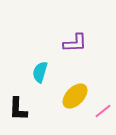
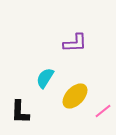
cyan semicircle: moved 5 px right, 6 px down; rotated 15 degrees clockwise
black L-shape: moved 2 px right, 3 px down
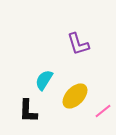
purple L-shape: moved 3 px right, 1 px down; rotated 75 degrees clockwise
cyan semicircle: moved 1 px left, 2 px down
black L-shape: moved 8 px right, 1 px up
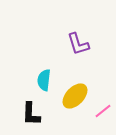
cyan semicircle: rotated 25 degrees counterclockwise
black L-shape: moved 3 px right, 3 px down
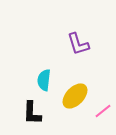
black L-shape: moved 1 px right, 1 px up
